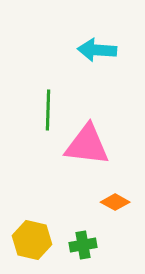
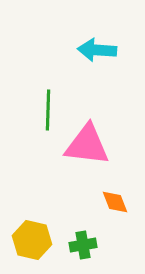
orange diamond: rotated 40 degrees clockwise
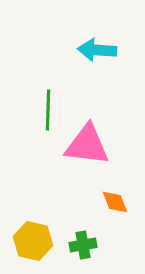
yellow hexagon: moved 1 px right, 1 px down
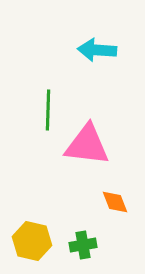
yellow hexagon: moved 1 px left
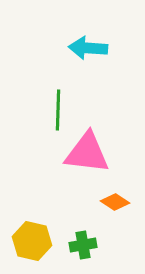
cyan arrow: moved 9 px left, 2 px up
green line: moved 10 px right
pink triangle: moved 8 px down
orange diamond: rotated 36 degrees counterclockwise
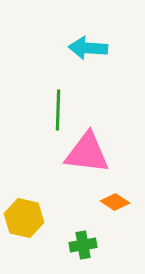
yellow hexagon: moved 8 px left, 23 px up
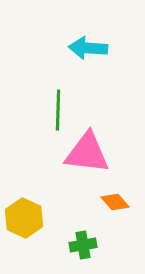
orange diamond: rotated 16 degrees clockwise
yellow hexagon: rotated 12 degrees clockwise
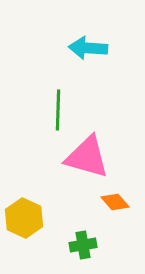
pink triangle: moved 4 px down; rotated 9 degrees clockwise
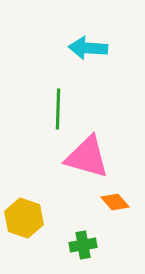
green line: moved 1 px up
yellow hexagon: rotated 6 degrees counterclockwise
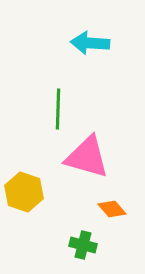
cyan arrow: moved 2 px right, 5 px up
orange diamond: moved 3 px left, 7 px down
yellow hexagon: moved 26 px up
green cross: rotated 24 degrees clockwise
